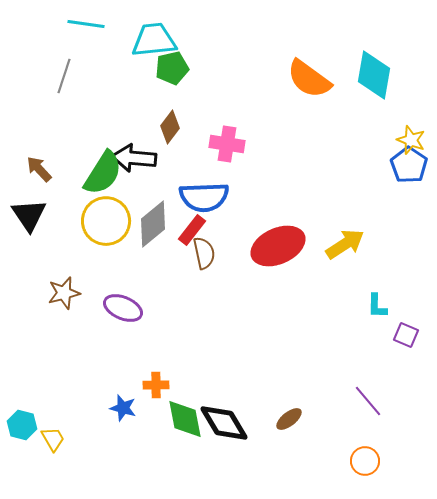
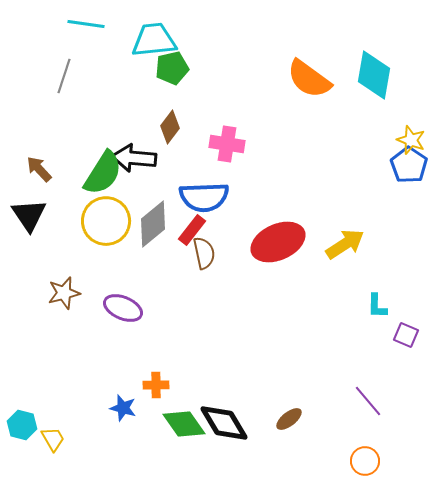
red ellipse: moved 4 px up
green diamond: moved 1 px left, 5 px down; rotated 24 degrees counterclockwise
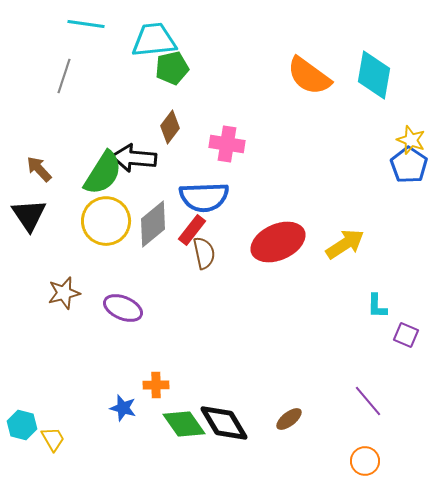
orange semicircle: moved 3 px up
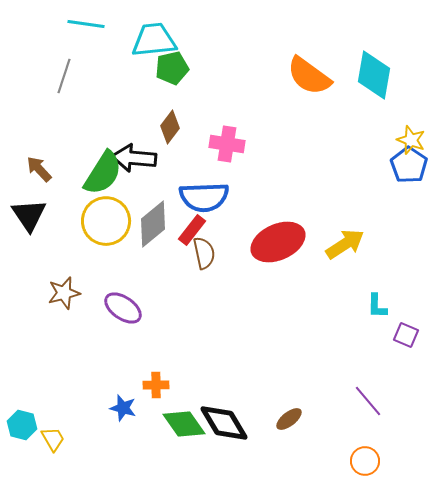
purple ellipse: rotated 12 degrees clockwise
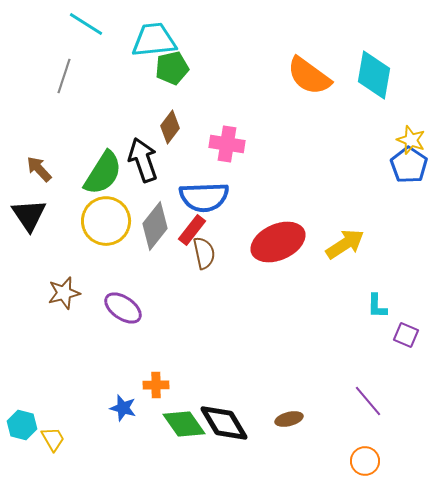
cyan line: rotated 24 degrees clockwise
black arrow: moved 9 px right, 2 px down; rotated 66 degrees clockwise
gray diamond: moved 2 px right, 2 px down; rotated 12 degrees counterclockwise
brown ellipse: rotated 24 degrees clockwise
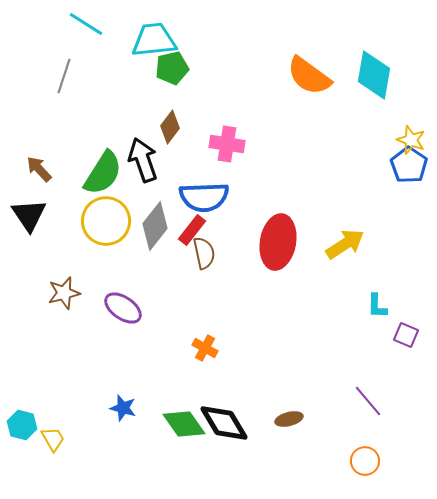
red ellipse: rotated 56 degrees counterclockwise
orange cross: moved 49 px right, 37 px up; rotated 30 degrees clockwise
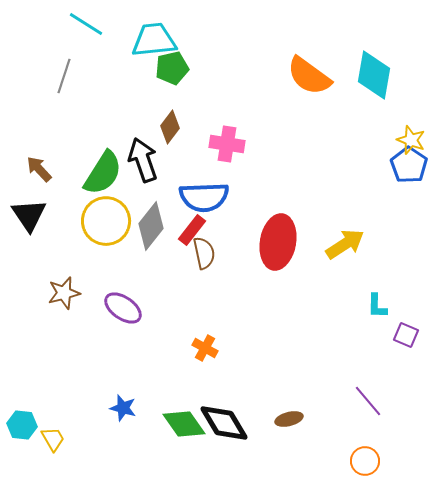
gray diamond: moved 4 px left
cyan hexagon: rotated 8 degrees counterclockwise
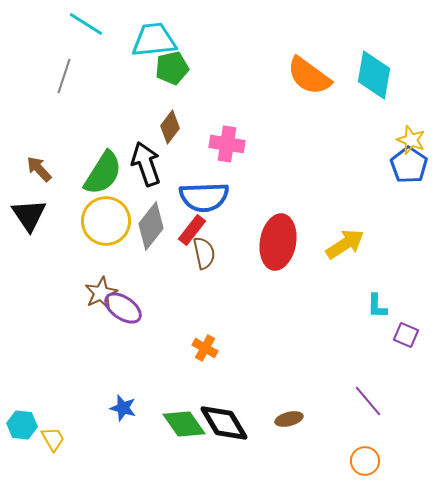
black arrow: moved 3 px right, 4 px down
brown star: moved 37 px right; rotated 12 degrees counterclockwise
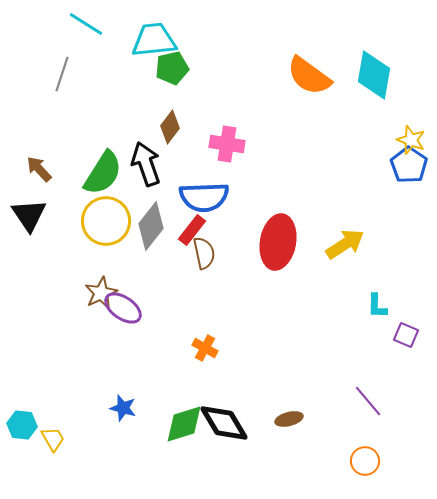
gray line: moved 2 px left, 2 px up
green diamond: rotated 72 degrees counterclockwise
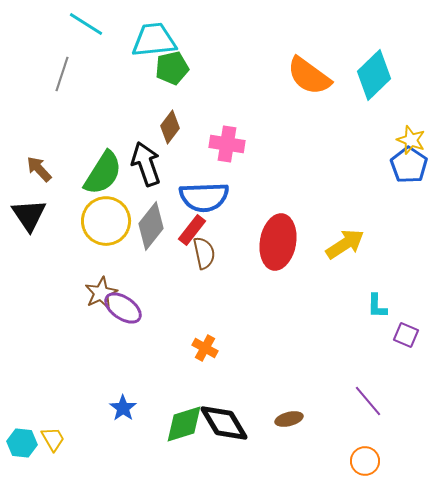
cyan diamond: rotated 36 degrees clockwise
blue star: rotated 20 degrees clockwise
cyan hexagon: moved 18 px down
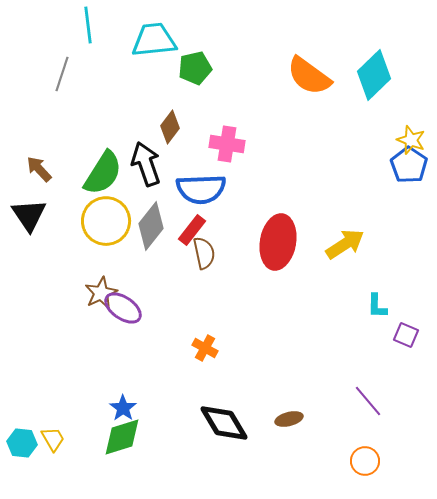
cyan line: moved 2 px right, 1 px down; rotated 51 degrees clockwise
green pentagon: moved 23 px right
blue semicircle: moved 3 px left, 8 px up
green diamond: moved 62 px left, 13 px down
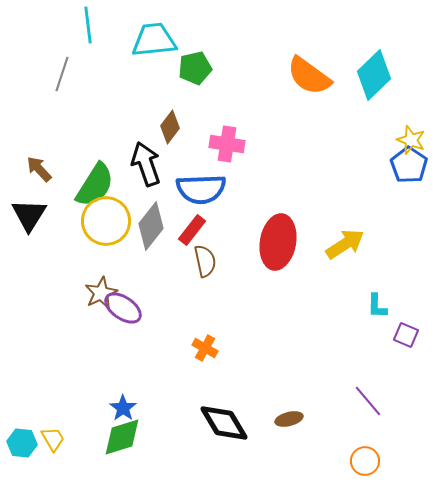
green semicircle: moved 8 px left, 12 px down
black triangle: rotated 6 degrees clockwise
brown semicircle: moved 1 px right, 8 px down
